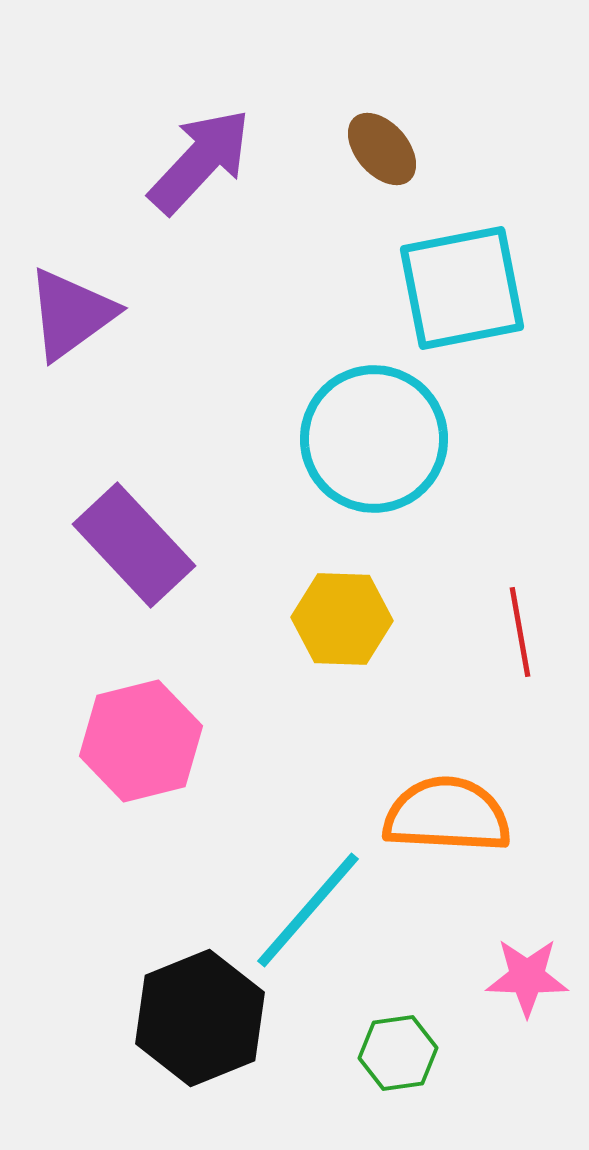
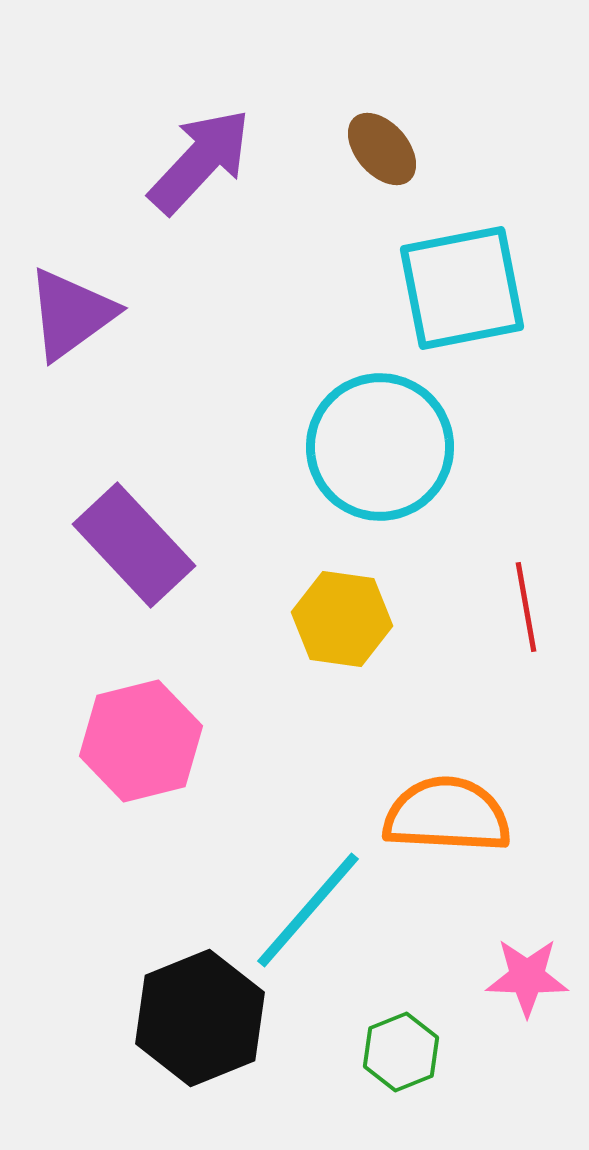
cyan circle: moved 6 px right, 8 px down
yellow hexagon: rotated 6 degrees clockwise
red line: moved 6 px right, 25 px up
green hexagon: moved 3 px right, 1 px up; rotated 14 degrees counterclockwise
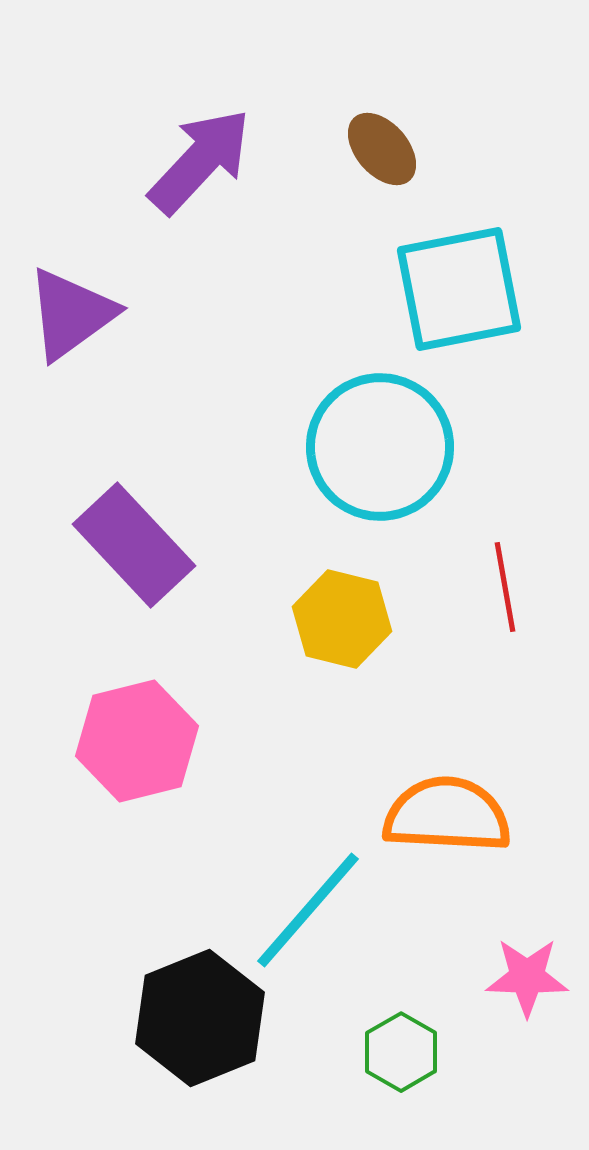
cyan square: moved 3 px left, 1 px down
red line: moved 21 px left, 20 px up
yellow hexagon: rotated 6 degrees clockwise
pink hexagon: moved 4 px left
green hexagon: rotated 8 degrees counterclockwise
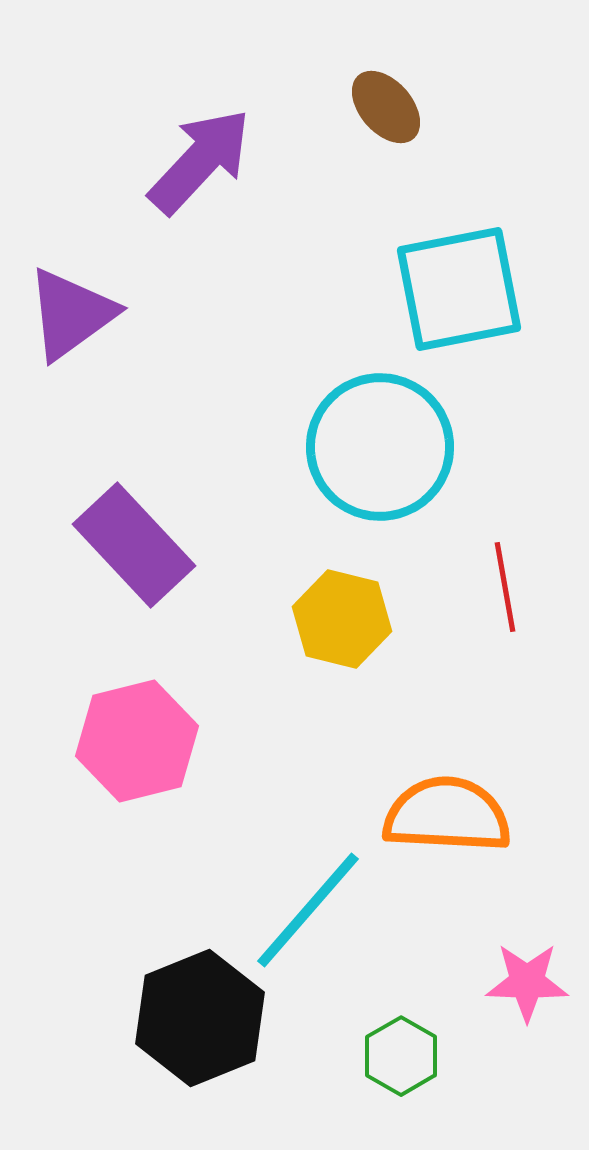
brown ellipse: moved 4 px right, 42 px up
pink star: moved 5 px down
green hexagon: moved 4 px down
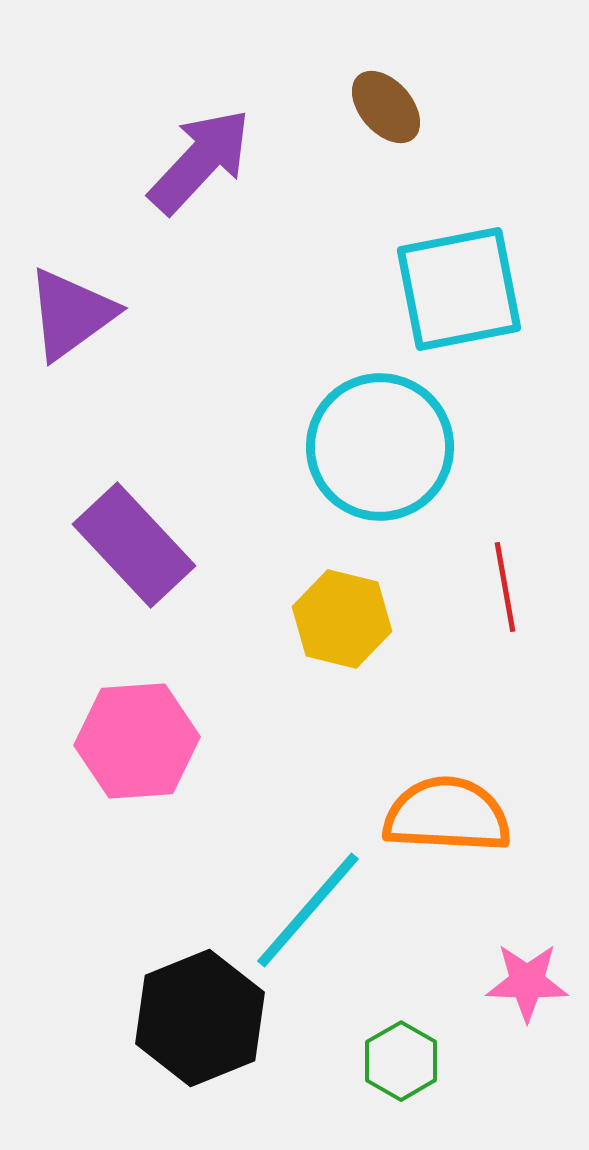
pink hexagon: rotated 10 degrees clockwise
green hexagon: moved 5 px down
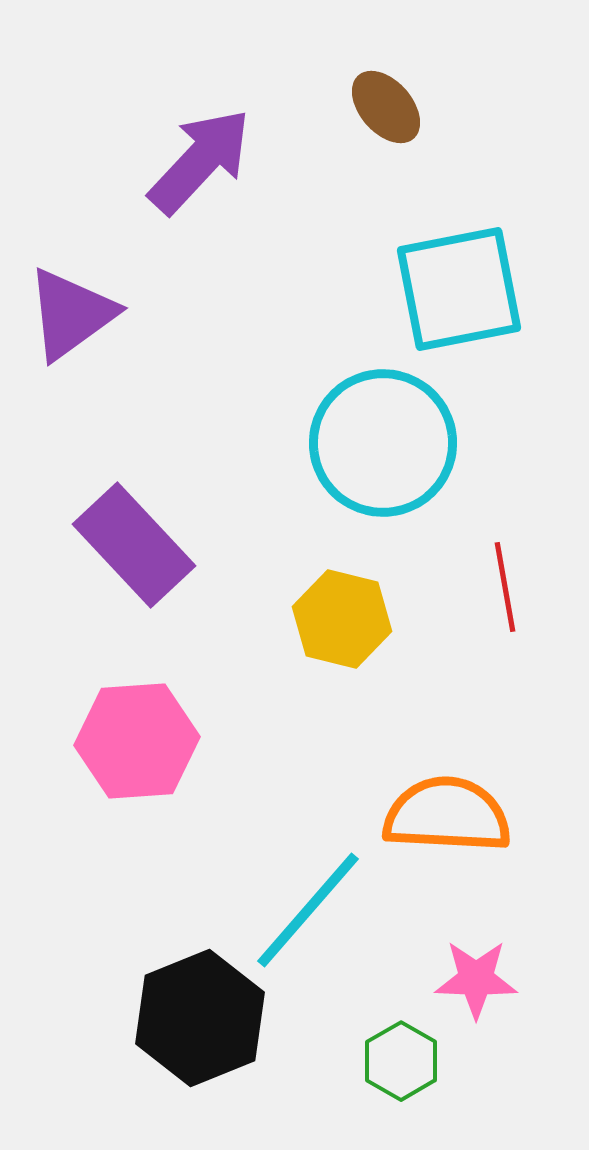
cyan circle: moved 3 px right, 4 px up
pink star: moved 51 px left, 3 px up
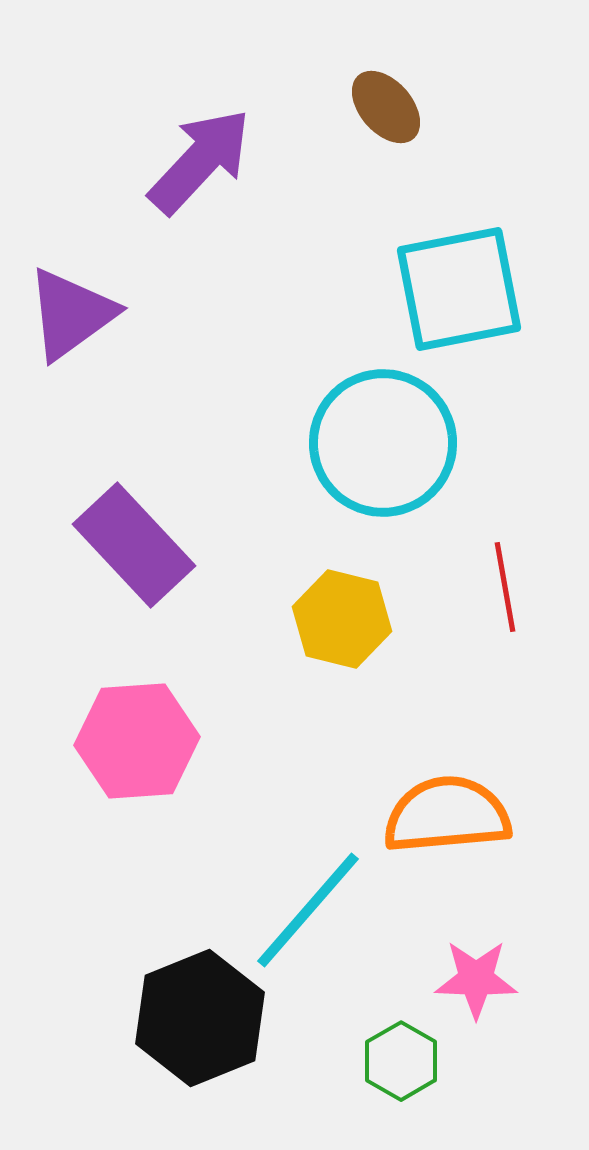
orange semicircle: rotated 8 degrees counterclockwise
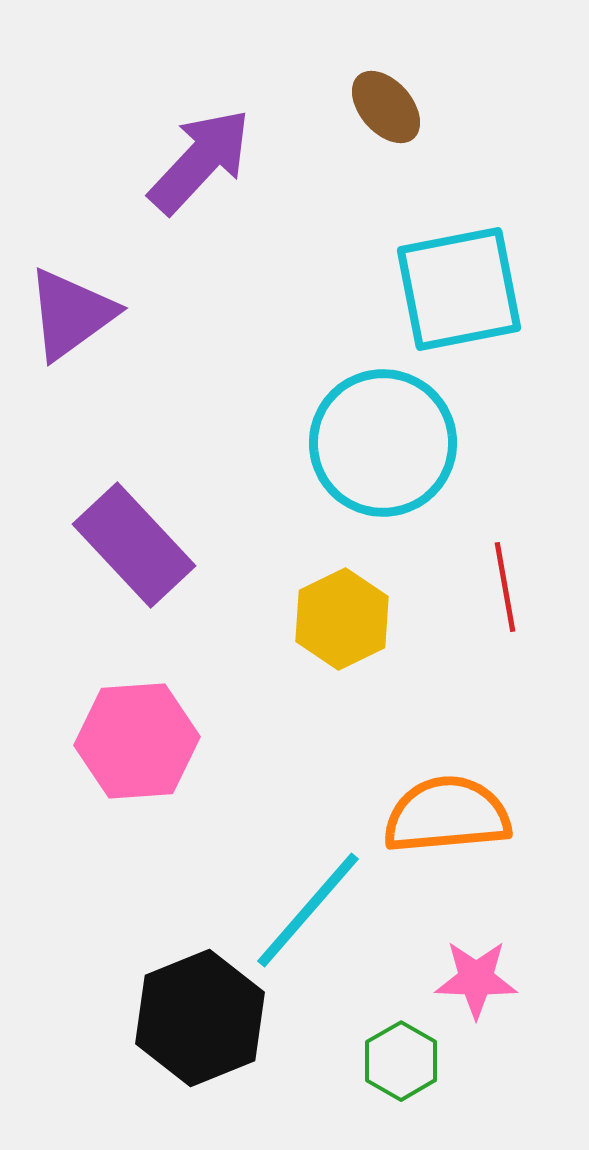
yellow hexagon: rotated 20 degrees clockwise
